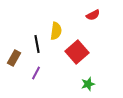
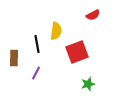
red square: rotated 20 degrees clockwise
brown rectangle: rotated 28 degrees counterclockwise
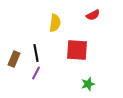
yellow semicircle: moved 1 px left, 8 px up
black line: moved 1 px left, 9 px down
red square: moved 2 px up; rotated 25 degrees clockwise
brown rectangle: moved 1 px down; rotated 21 degrees clockwise
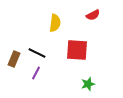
black line: moved 1 px right; rotated 54 degrees counterclockwise
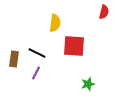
red semicircle: moved 11 px right, 3 px up; rotated 48 degrees counterclockwise
red square: moved 3 px left, 4 px up
brown rectangle: rotated 14 degrees counterclockwise
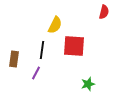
yellow semicircle: moved 2 px down; rotated 18 degrees clockwise
black line: moved 5 px right, 3 px up; rotated 72 degrees clockwise
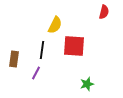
green star: moved 1 px left
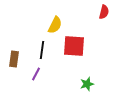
purple line: moved 1 px down
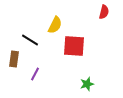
black line: moved 12 px left, 10 px up; rotated 66 degrees counterclockwise
purple line: moved 1 px left
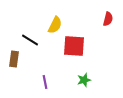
red semicircle: moved 4 px right, 7 px down
purple line: moved 10 px right, 8 px down; rotated 40 degrees counterclockwise
green star: moved 3 px left, 4 px up
